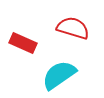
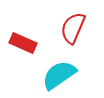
red semicircle: rotated 84 degrees counterclockwise
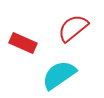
red semicircle: rotated 28 degrees clockwise
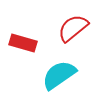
red rectangle: rotated 8 degrees counterclockwise
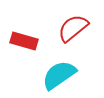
red rectangle: moved 1 px right, 2 px up
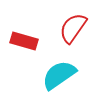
red semicircle: rotated 16 degrees counterclockwise
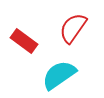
red rectangle: rotated 20 degrees clockwise
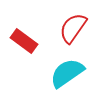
cyan semicircle: moved 8 px right, 2 px up
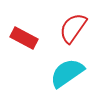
red rectangle: moved 3 px up; rotated 8 degrees counterclockwise
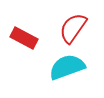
cyan semicircle: moved 6 px up; rotated 15 degrees clockwise
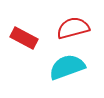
red semicircle: rotated 40 degrees clockwise
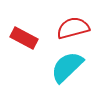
cyan semicircle: rotated 24 degrees counterclockwise
